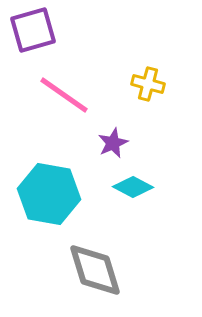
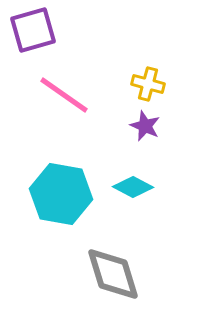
purple star: moved 32 px right, 17 px up; rotated 24 degrees counterclockwise
cyan hexagon: moved 12 px right
gray diamond: moved 18 px right, 4 px down
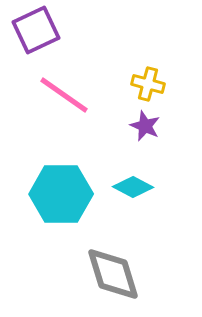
purple square: moved 3 px right; rotated 9 degrees counterclockwise
cyan hexagon: rotated 10 degrees counterclockwise
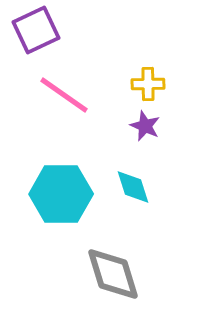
yellow cross: rotated 16 degrees counterclockwise
cyan diamond: rotated 45 degrees clockwise
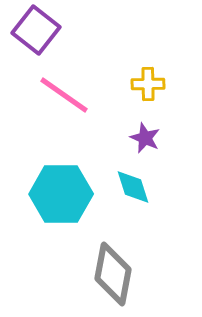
purple square: rotated 27 degrees counterclockwise
purple star: moved 12 px down
gray diamond: rotated 28 degrees clockwise
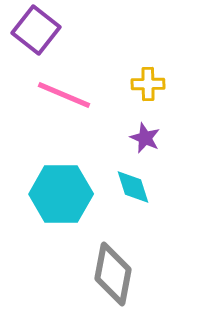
pink line: rotated 12 degrees counterclockwise
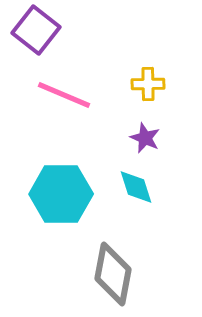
cyan diamond: moved 3 px right
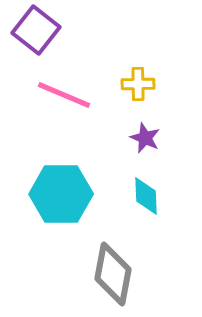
yellow cross: moved 10 px left
cyan diamond: moved 10 px right, 9 px down; rotated 15 degrees clockwise
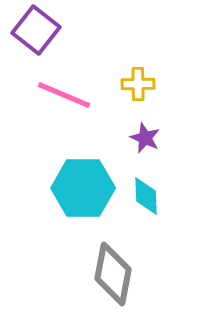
cyan hexagon: moved 22 px right, 6 px up
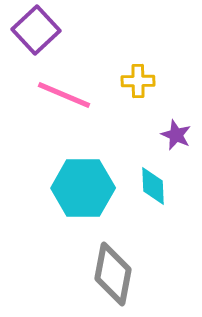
purple square: rotated 9 degrees clockwise
yellow cross: moved 3 px up
purple star: moved 31 px right, 3 px up
cyan diamond: moved 7 px right, 10 px up
